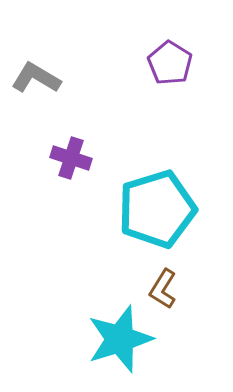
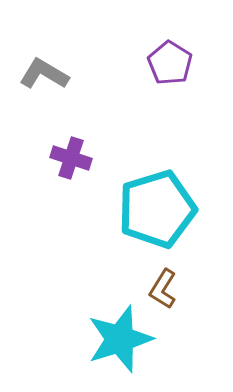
gray L-shape: moved 8 px right, 4 px up
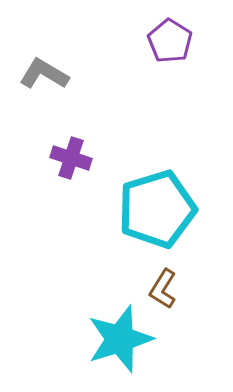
purple pentagon: moved 22 px up
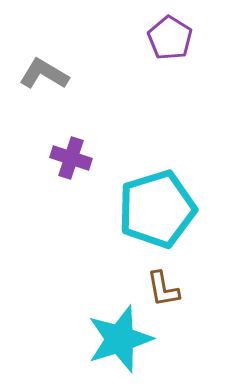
purple pentagon: moved 3 px up
brown L-shape: rotated 42 degrees counterclockwise
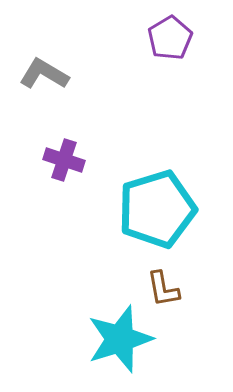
purple pentagon: rotated 9 degrees clockwise
purple cross: moved 7 px left, 2 px down
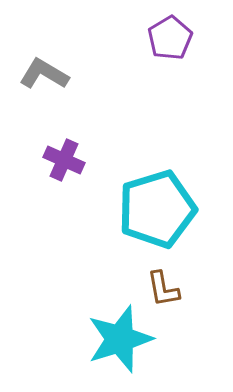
purple cross: rotated 6 degrees clockwise
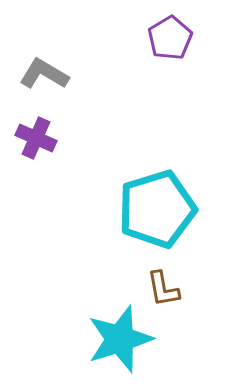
purple cross: moved 28 px left, 22 px up
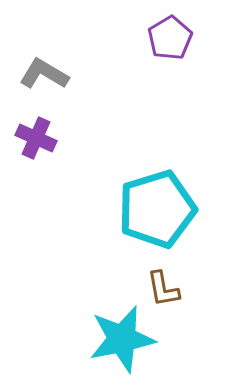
cyan star: moved 2 px right; rotated 6 degrees clockwise
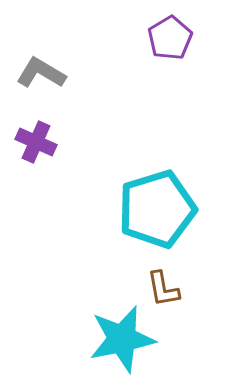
gray L-shape: moved 3 px left, 1 px up
purple cross: moved 4 px down
